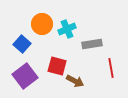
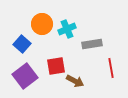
red square: moved 1 px left; rotated 24 degrees counterclockwise
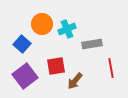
brown arrow: rotated 102 degrees clockwise
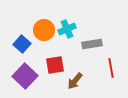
orange circle: moved 2 px right, 6 px down
red square: moved 1 px left, 1 px up
purple square: rotated 10 degrees counterclockwise
